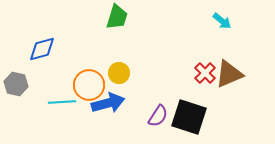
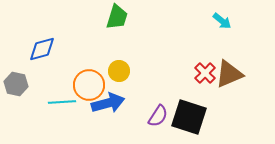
yellow circle: moved 2 px up
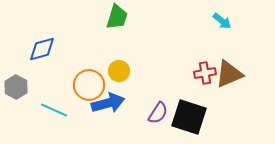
red cross: rotated 35 degrees clockwise
gray hexagon: moved 3 px down; rotated 15 degrees clockwise
cyan line: moved 8 px left, 8 px down; rotated 28 degrees clockwise
purple semicircle: moved 3 px up
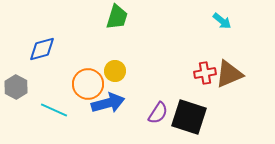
yellow circle: moved 4 px left
orange circle: moved 1 px left, 1 px up
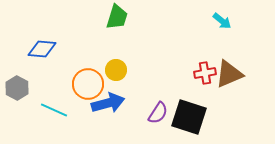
blue diamond: rotated 20 degrees clockwise
yellow circle: moved 1 px right, 1 px up
gray hexagon: moved 1 px right, 1 px down
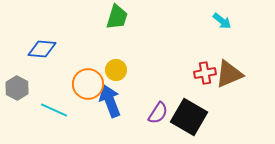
blue arrow: moved 2 px right, 2 px up; rotated 96 degrees counterclockwise
black square: rotated 12 degrees clockwise
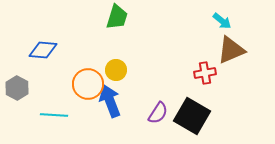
blue diamond: moved 1 px right, 1 px down
brown triangle: moved 2 px right, 24 px up
cyan line: moved 5 px down; rotated 20 degrees counterclockwise
black square: moved 3 px right, 1 px up
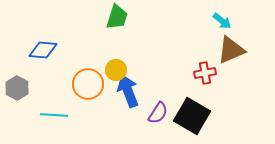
blue arrow: moved 18 px right, 10 px up
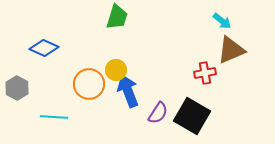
blue diamond: moved 1 px right, 2 px up; rotated 20 degrees clockwise
orange circle: moved 1 px right
cyan line: moved 2 px down
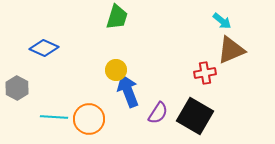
orange circle: moved 35 px down
black square: moved 3 px right
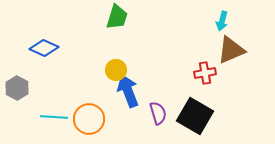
cyan arrow: rotated 66 degrees clockwise
purple semicircle: rotated 50 degrees counterclockwise
